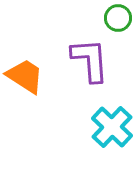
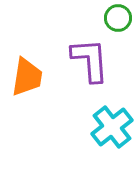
orange trapezoid: moved 2 px right, 1 px down; rotated 66 degrees clockwise
cyan cross: rotated 9 degrees clockwise
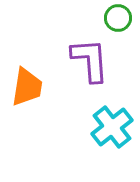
orange trapezoid: moved 10 px down
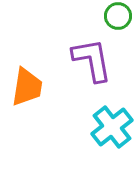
green circle: moved 2 px up
purple L-shape: moved 2 px right; rotated 6 degrees counterclockwise
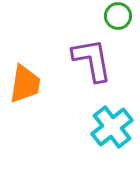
orange trapezoid: moved 2 px left, 3 px up
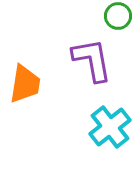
cyan cross: moved 2 px left
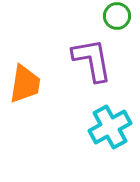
green circle: moved 1 px left
cyan cross: rotated 9 degrees clockwise
